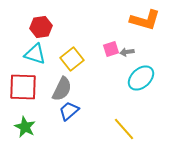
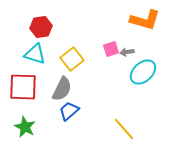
cyan ellipse: moved 2 px right, 6 px up
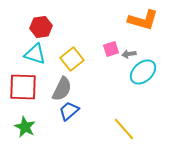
orange L-shape: moved 2 px left
gray arrow: moved 2 px right, 2 px down
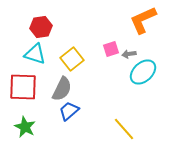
orange L-shape: rotated 140 degrees clockwise
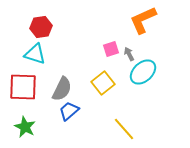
gray arrow: rotated 72 degrees clockwise
yellow square: moved 31 px right, 24 px down
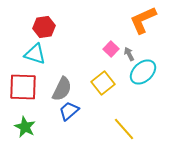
red hexagon: moved 3 px right
pink square: rotated 28 degrees counterclockwise
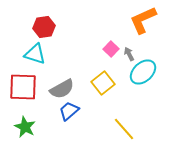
gray semicircle: rotated 35 degrees clockwise
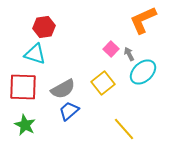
gray semicircle: moved 1 px right
green star: moved 2 px up
